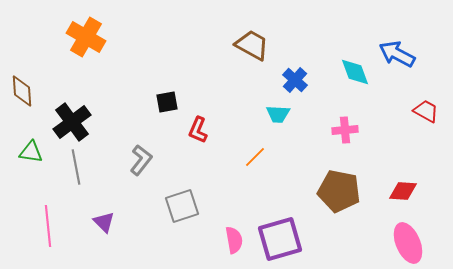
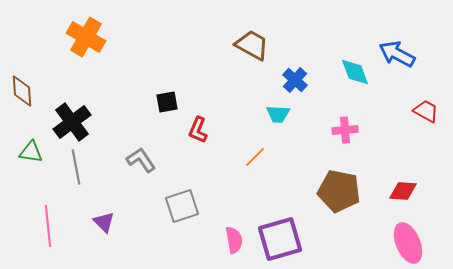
gray L-shape: rotated 72 degrees counterclockwise
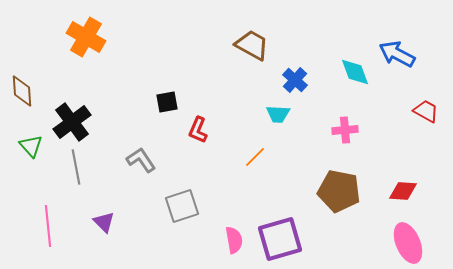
green triangle: moved 6 px up; rotated 40 degrees clockwise
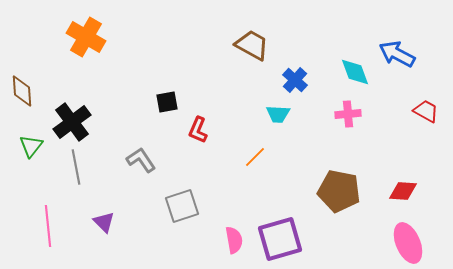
pink cross: moved 3 px right, 16 px up
green triangle: rotated 20 degrees clockwise
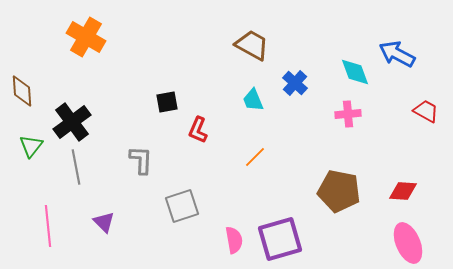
blue cross: moved 3 px down
cyan trapezoid: moved 25 px left, 14 px up; rotated 65 degrees clockwise
gray L-shape: rotated 36 degrees clockwise
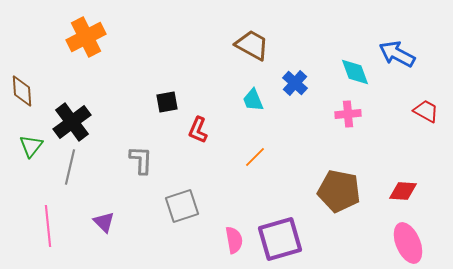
orange cross: rotated 33 degrees clockwise
gray line: moved 6 px left; rotated 24 degrees clockwise
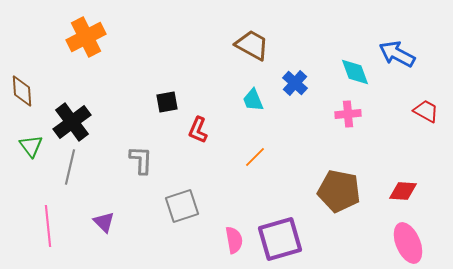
green triangle: rotated 15 degrees counterclockwise
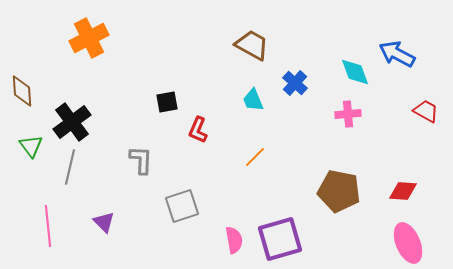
orange cross: moved 3 px right, 1 px down
